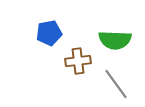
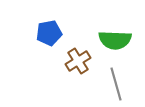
brown cross: rotated 25 degrees counterclockwise
gray line: rotated 20 degrees clockwise
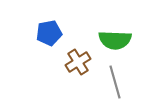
brown cross: moved 1 px down
gray line: moved 1 px left, 2 px up
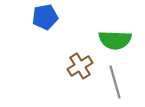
blue pentagon: moved 4 px left, 16 px up
brown cross: moved 2 px right, 4 px down
